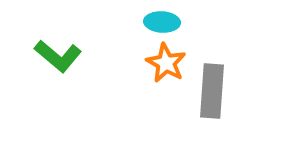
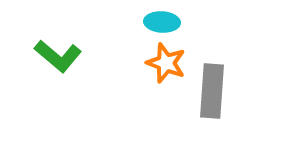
orange star: rotated 9 degrees counterclockwise
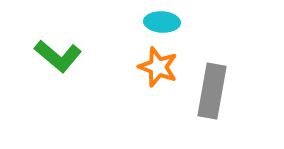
orange star: moved 8 px left, 4 px down
gray rectangle: rotated 6 degrees clockwise
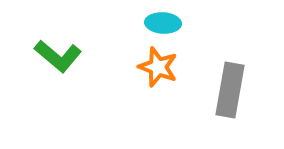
cyan ellipse: moved 1 px right, 1 px down
gray rectangle: moved 18 px right, 1 px up
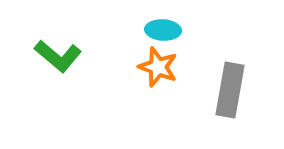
cyan ellipse: moved 7 px down
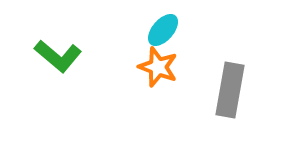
cyan ellipse: rotated 52 degrees counterclockwise
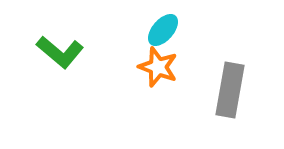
green L-shape: moved 2 px right, 4 px up
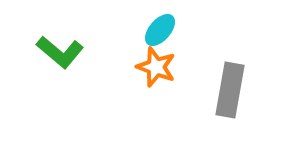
cyan ellipse: moved 3 px left
orange star: moved 2 px left
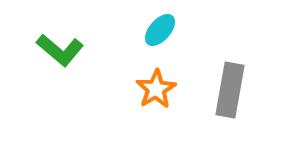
green L-shape: moved 2 px up
orange star: moved 22 px down; rotated 21 degrees clockwise
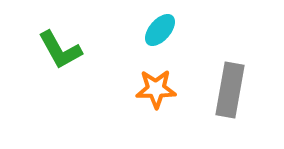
green L-shape: rotated 21 degrees clockwise
orange star: rotated 30 degrees clockwise
